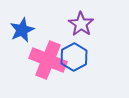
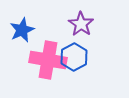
pink cross: rotated 12 degrees counterclockwise
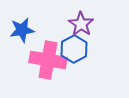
blue star: rotated 15 degrees clockwise
blue hexagon: moved 8 px up
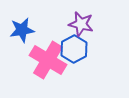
purple star: rotated 20 degrees counterclockwise
pink cross: rotated 21 degrees clockwise
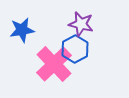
blue hexagon: moved 1 px right
pink cross: moved 6 px right, 4 px down; rotated 15 degrees clockwise
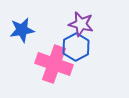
blue hexagon: moved 1 px right, 2 px up
pink cross: rotated 27 degrees counterclockwise
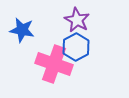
purple star: moved 4 px left, 4 px up; rotated 15 degrees clockwise
blue star: rotated 20 degrees clockwise
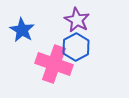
blue star: rotated 20 degrees clockwise
